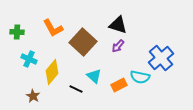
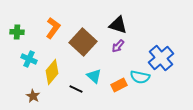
orange L-shape: rotated 115 degrees counterclockwise
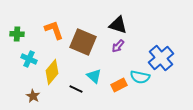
orange L-shape: moved 1 px right, 2 px down; rotated 55 degrees counterclockwise
green cross: moved 2 px down
brown square: rotated 20 degrees counterclockwise
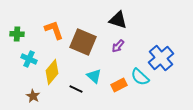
black triangle: moved 5 px up
cyan semicircle: rotated 30 degrees clockwise
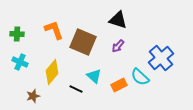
cyan cross: moved 9 px left, 3 px down
brown star: rotated 24 degrees clockwise
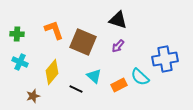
blue cross: moved 4 px right, 1 px down; rotated 30 degrees clockwise
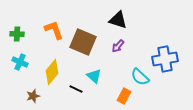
orange rectangle: moved 5 px right, 11 px down; rotated 35 degrees counterclockwise
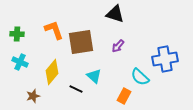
black triangle: moved 3 px left, 6 px up
brown square: moved 2 px left; rotated 32 degrees counterclockwise
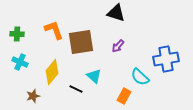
black triangle: moved 1 px right, 1 px up
blue cross: moved 1 px right
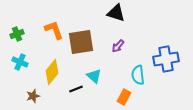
green cross: rotated 24 degrees counterclockwise
cyan semicircle: moved 2 px left, 2 px up; rotated 42 degrees clockwise
black line: rotated 48 degrees counterclockwise
orange rectangle: moved 1 px down
